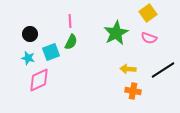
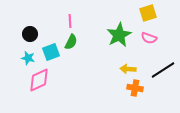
yellow square: rotated 18 degrees clockwise
green star: moved 3 px right, 2 px down
orange cross: moved 2 px right, 3 px up
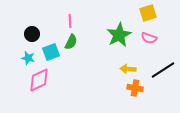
black circle: moved 2 px right
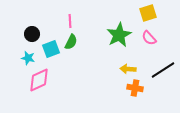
pink semicircle: rotated 28 degrees clockwise
cyan square: moved 3 px up
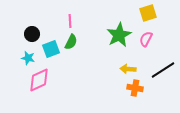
pink semicircle: moved 3 px left, 1 px down; rotated 70 degrees clockwise
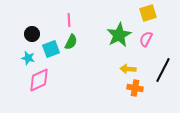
pink line: moved 1 px left, 1 px up
black line: rotated 30 degrees counterclockwise
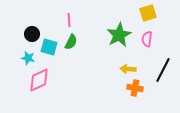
pink semicircle: moved 1 px right; rotated 21 degrees counterclockwise
cyan square: moved 2 px left, 2 px up; rotated 36 degrees clockwise
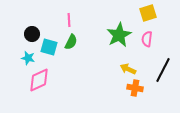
yellow arrow: rotated 21 degrees clockwise
